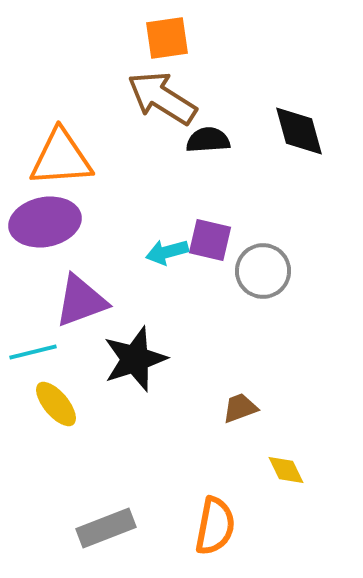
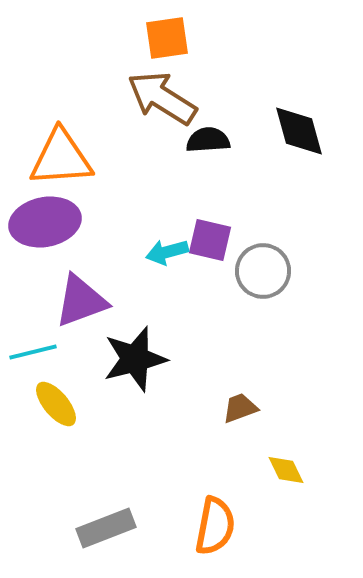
black star: rotated 4 degrees clockwise
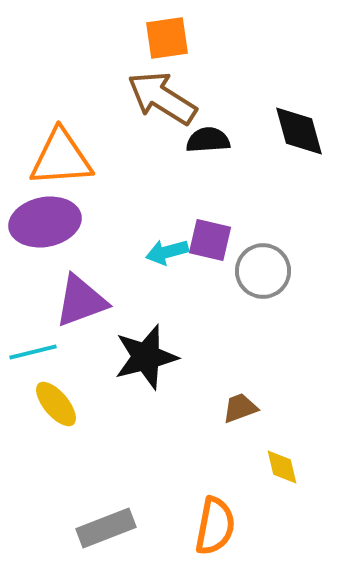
black star: moved 11 px right, 2 px up
yellow diamond: moved 4 px left, 3 px up; rotated 12 degrees clockwise
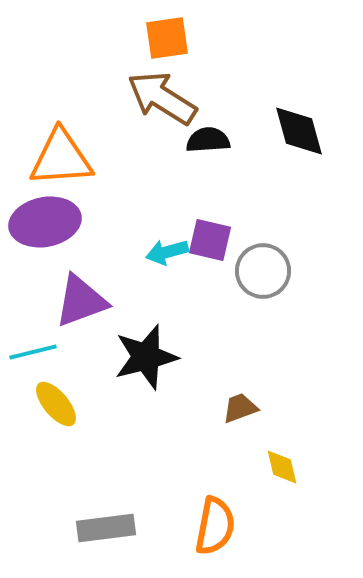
gray rectangle: rotated 14 degrees clockwise
